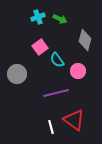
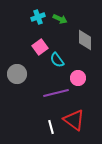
gray diamond: rotated 15 degrees counterclockwise
pink circle: moved 7 px down
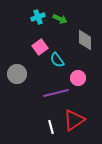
red triangle: rotated 50 degrees clockwise
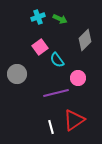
gray diamond: rotated 45 degrees clockwise
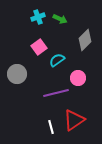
pink square: moved 1 px left
cyan semicircle: rotated 91 degrees clockwise
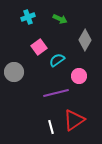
cyan cross: moved 10 px left
gray diamond: rotated 15 degrees counterclockwise
gray circle: moved 3 px left, 2 px up
pink circle: moved 1 px right, 2 px up
